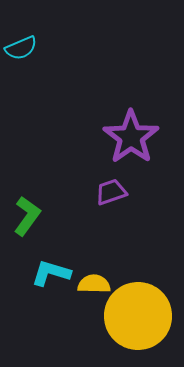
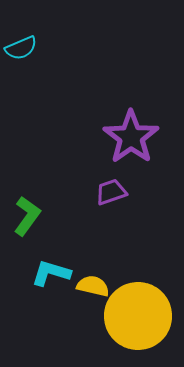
yellow semicircle: moved 1 px left, 2 px down; rotated 12 degrees clockwise
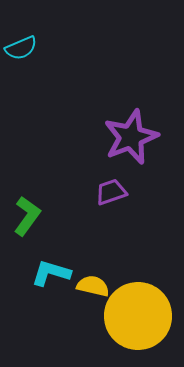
purple star: rotated 14 degrees clockwise
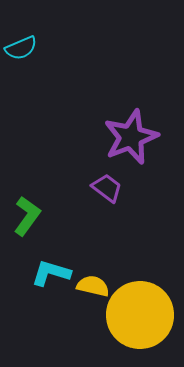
purple trapezoid: moved 4 px left, 4 px up; rotated 56 degrees clockwise
yellow circle: moved 2 px right, 1 px up
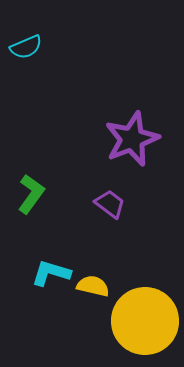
cyan semicircle: moved 5 px right, 1 px up
purple star: moved 1 px right, 2 px down
purple trapezoid: moved 3 px right, 16 px down
green L-shape: moved 4 px right, 22 px up
yellow circle: moved 5 px right, 6 px down
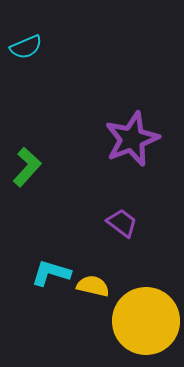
green L-shape: moved 4 px left, 27 px up; rotated 6 degrees clockwise
purple trapezoid: moved 12 px right, 19 px down
yellow circle: moved 1 px right
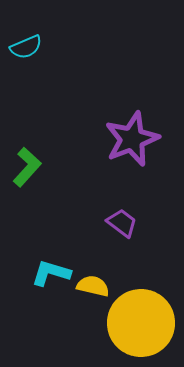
yellow circle: moved 5 px left, 2 px down
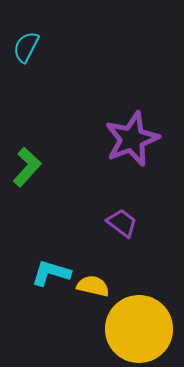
cyan semicircle: rotated 140 degrees clockwise
yellow circle: moved 2 px left, 6 px down
